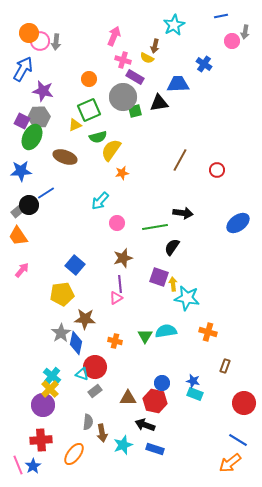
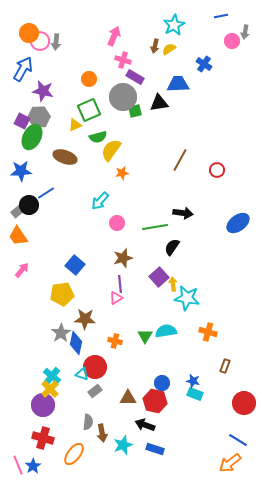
yellow semicircle at (147, 58): moved 22 px right, 9 px up; rotated 120 degrees clockwise
purple square at (159, 277): rotated 30 degrees clockwise
red cross at (41, 440): moved 2 px right, 2 px up; rotated 20 degrees clockwise
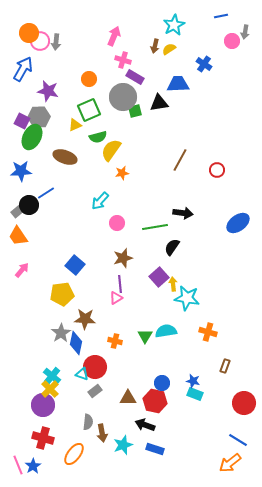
purple star at (43, 91): moved 5 px right
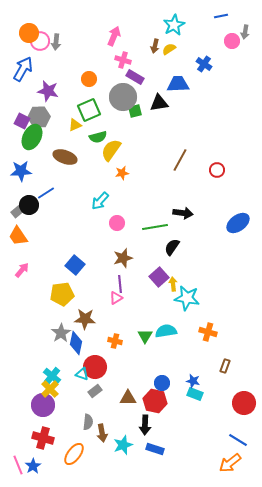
black arrow at (145, 425): rotated 108 degrees counterclockwise
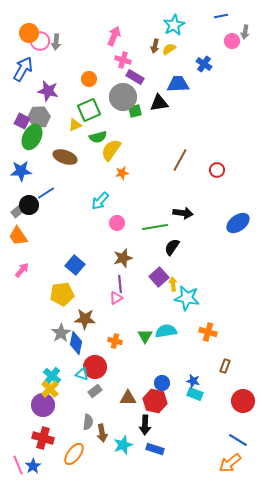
red circle at (244, 403): moved 1 px left, 2 px up
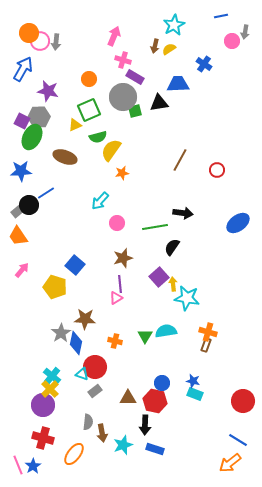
yellow pentagon at (62, 294): moved 7 px left, 7 px up; rotated 25 degrees clockwise
brown rectangle at (225, 366): moved 19 px left, 21 px up
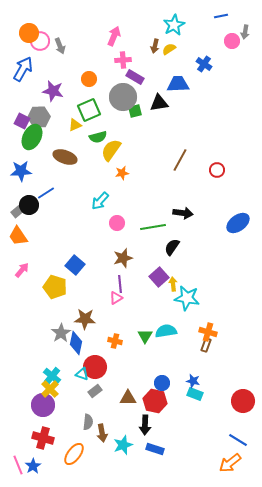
gray arrow at (56, 42): moved 4 px right, 4 px down; rotated 28 degrees counterclockwise
pink cross at (123, 60): rotated 21 degrees counterclockwise
purple star at (48, 91): moved 5 px right
green line at (155, 227): moved 2 px left
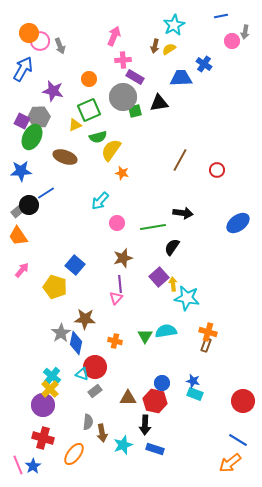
blue trapezoid at (178, 84): moved 3 px right, 6 px up
orange star at (122, 173): rotated 24 degrees clockwise
pink triangle at (116, 298): rotated 16 degrees counterclockwise
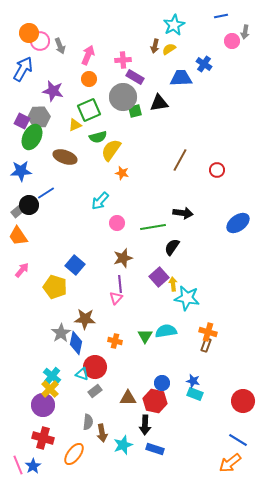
pink arrow at (114, 36): moved 26 px left, 19 px down
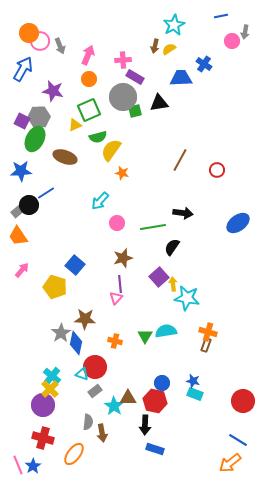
green ellipse at (32, 137): moved 3 px right, 2 px down
cyan star at (123, 445): moved 9 px left, 39 px up; rotated 18 degrees counterclockwise
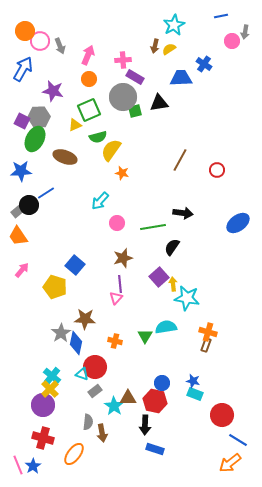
orange circle at (29, 33): moved 4 px left, 2 px up
cyan semicircle at (166, 331): moved 4 px up
red circle at (243, 401): moved 21 px left, 14 px down
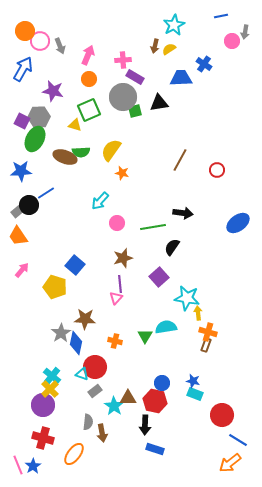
yellow triangle at (75, 125): rotated 40 degrees clockwise
green semicircle at (98, 137): moved 17 px left, 15 px down; rotated 12 degrees clockwise
yellow arrow at (173, 284): moved 25 px right, 29 px down
